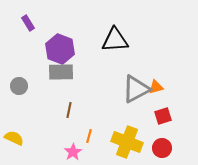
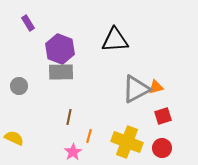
brown line: moved 7 px down
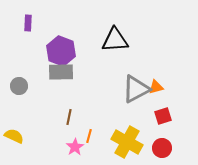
purple rectangle: rotated 35 degrees clockwise
purple hexagon: moved 1 px right, 2 px down
yellow semicircle: moved 2 px up
yellow cross: rotated 8 degrees clockwise
pink star: moved 2 px right, 5 px up
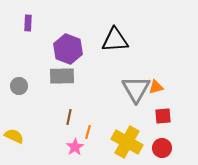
purple hexagon: moved 7 px right, 2 px up
gray rectangle: moved 1 px right, 4 px down
gray triangle: rotated 32 degrees counterclockwise
red square: rotated 12 degrees clockwise
orange line: moved 1 px left, 4 px up
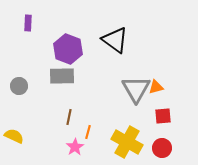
black triangle: rotated 40 degrees clockwise
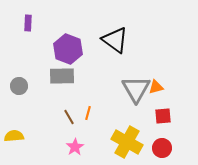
brown line: rotated 42 degrees counterclockwise
orange line: moved 19 px up
yellow semicircle: rotated 30 degrees counterclockwise
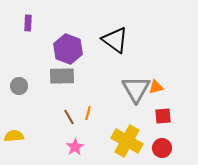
yellow cross: moved 1 px up
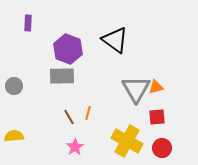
gray circle: moved 5 px left
red square: moved 6 px left, 1 px down
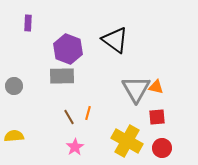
orange triangle: rotated 28 degrees clockwise
